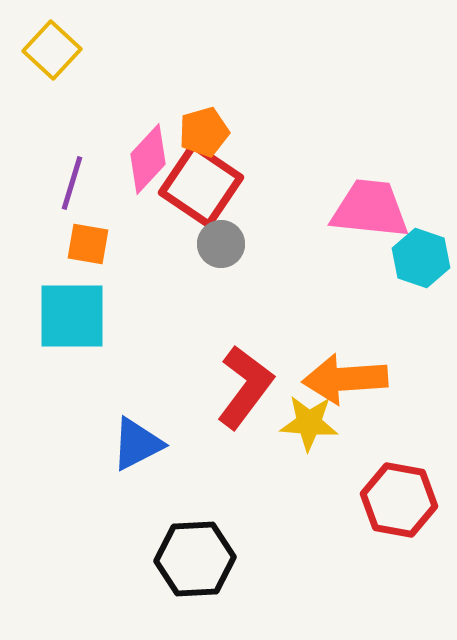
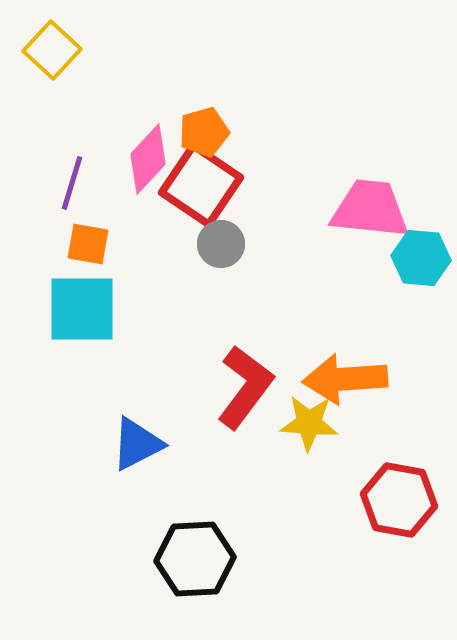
cyan hexagon: rotated 14 degrees counterclockwise
cyan square: moved 10 px right, 7 px up
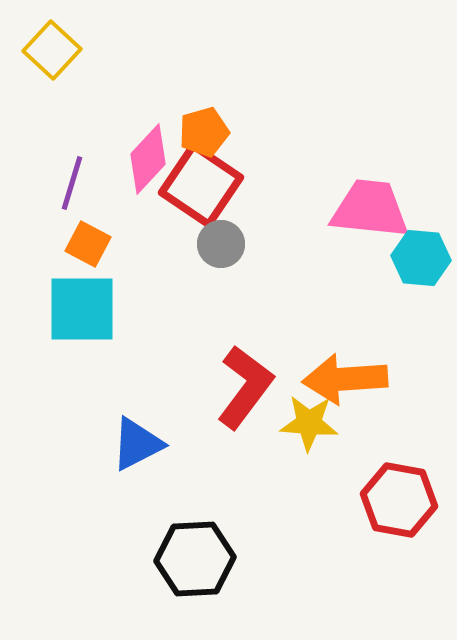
orange square: rotated 18 degrees clockwise
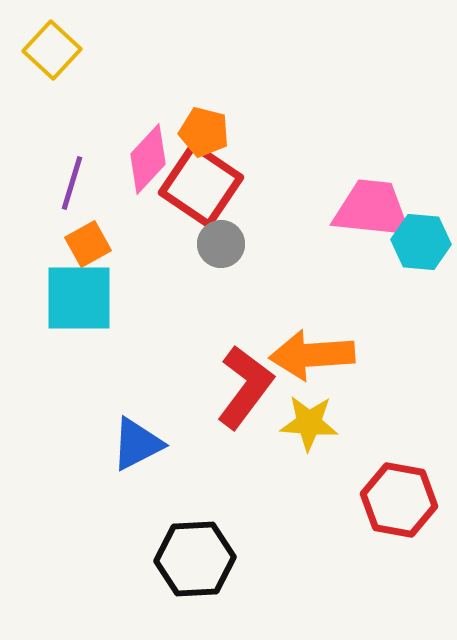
orange pentagon: rotated 30 degrees clockwise
pink trapezoid: moved 2 px right
orange square: rotated 33 degrees clockwise
cyan hexagon: moved 16 px up
cyan square: moved 3 px left, 11 px up
orange arrow: moved 33 px left, 24 px up
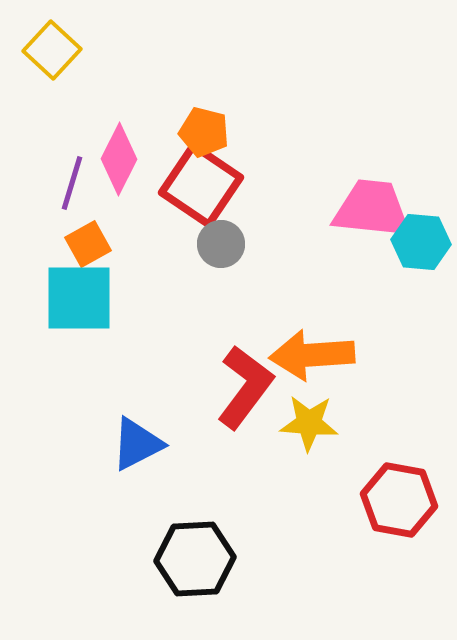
pink diamond: moved 29 px left; rotated 16 degrees counterclockwise
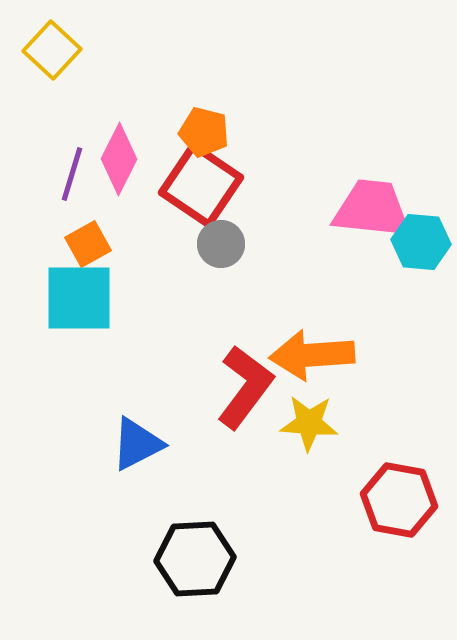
purple line: moved 9 px up
